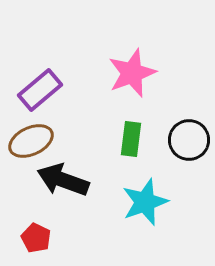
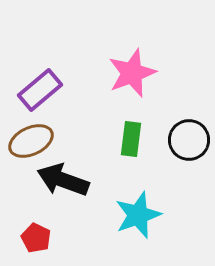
cyan star: moved 7 px left, 13 px down
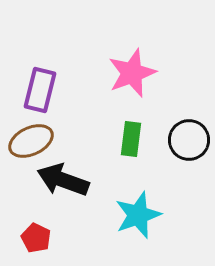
purple rectangle: rotated 36 degrees counterclockwise
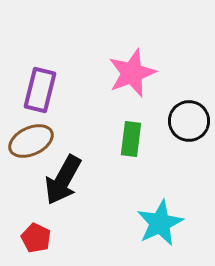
black circle: moved 19 px up
black arrow: rotated 81 degrees counterclockwise
cyan star: moved 22 px right, 8 px down; rotated 6 degrees counterclockwise
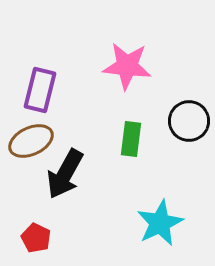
pink star: moved 5 px left, 7 px up; rotated 27 degrees clockwise
black arrow: moved 2 px right, 6 px up
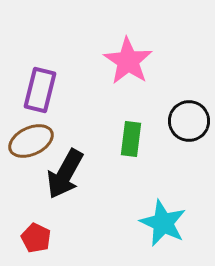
pink star: moved 1 px right, 5 px up; rotated 27 degrees clockwise
cyan star: moved 3 px right; rotated 21 degrees counterclockwise
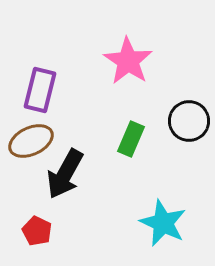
green rectangle: rotated 16 degrees clockwise
red pentagon: moved 1 px right, 7 px up
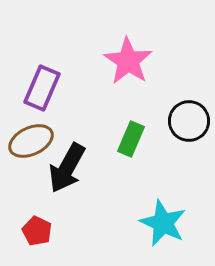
purple rectangle: moved 2 px right, 2 px up; rotated 9 degrees clockwise
black arrow: moved 2 px right, 6 px up
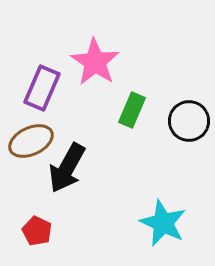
pink star: moved 33 px left, 1 px down
green rectangle: moved 1 px right, 29 px up
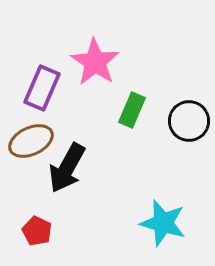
cyan star: rotated 9 degrees counterclockwise
